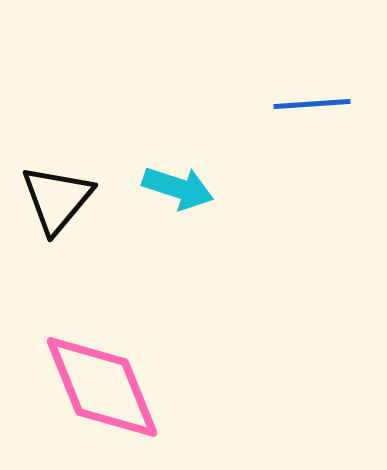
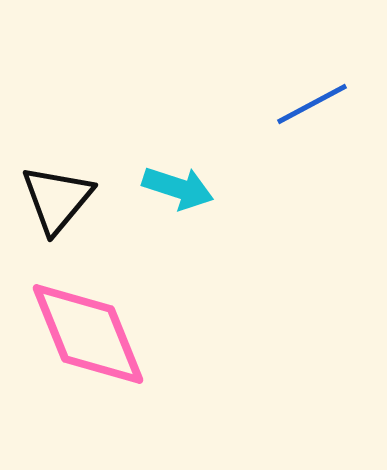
blue line: rotated 24 degrees counterclockwise
pink diamond: moved 14 px left, 53 px up
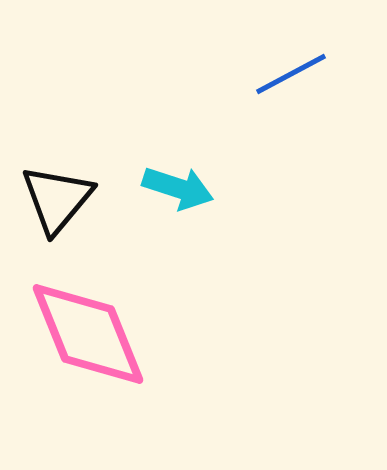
blue line: moved 21 px left, 30 px up
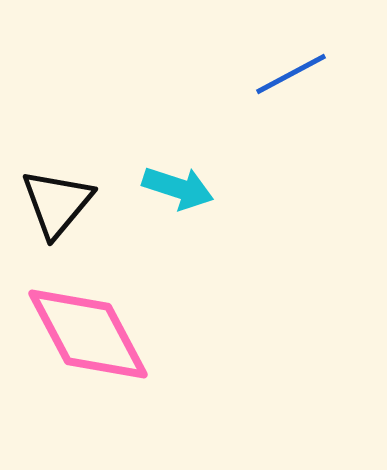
black triangle: moved 4 px down
pink diamond: rotated 6 degrees counterclockwise
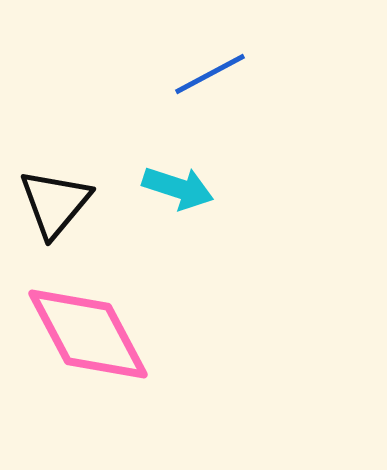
blue line: moved 81 px left
black triangle: moved 2 px left
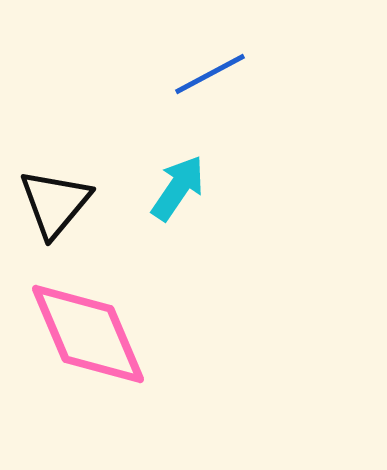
cyan arrow: rotated 74 degrees counterclockwise
pink diamond: rotated 5 degrees clockwise
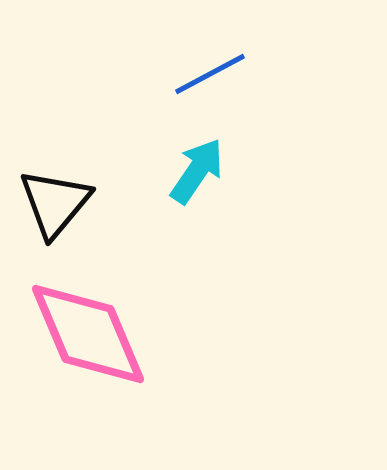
cyan arrow: moved 19 px right, 17 px up
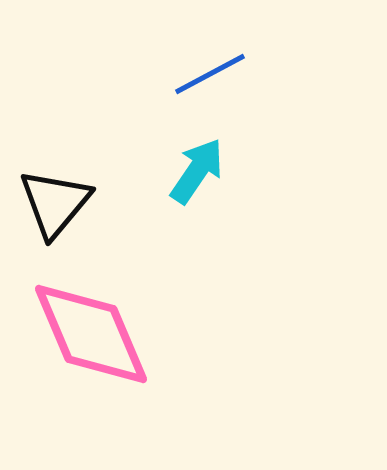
pink diamond: moved 3 px right
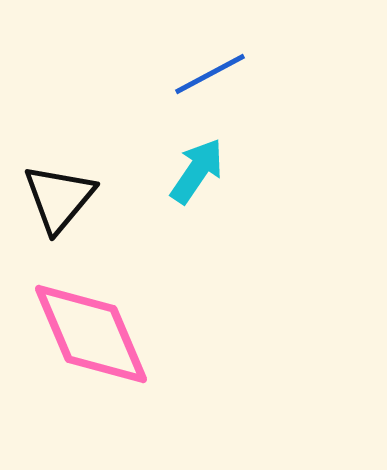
black triangle: moved 4 px right, 5 px up
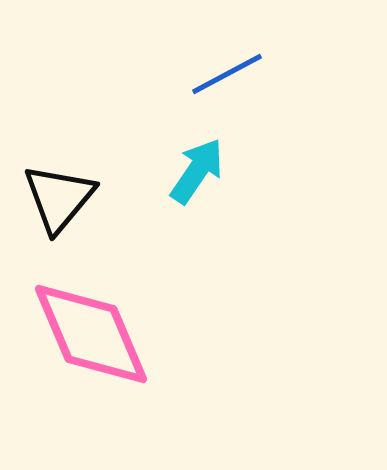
blue line: moved 17 px right
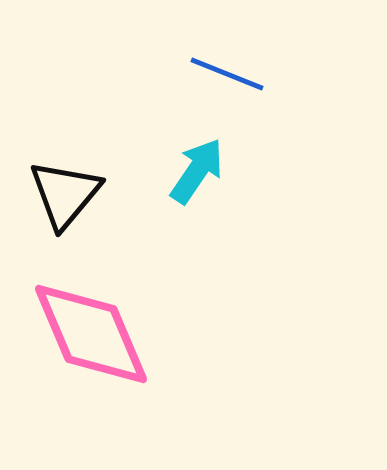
blue line: rotated 50 degrees clockwise
black triangle: moved 6 px right, 4 px up
